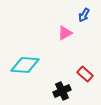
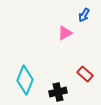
cyan diamond: moved 15 px down; rotated 72 degrees counterclockwise
black cross: moved 4 px left, 1 px down; rotated 12 degrees clockwise
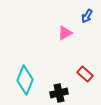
blue arrow: moved 3 px right, 1 px down
black cross: moved 1 px right, 1 px down
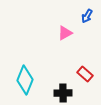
black cross: moved 4 px right; rotated 12 degrees clockwise
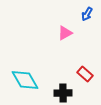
blue arrow: moved 2 px up
cyan diamond: rotated 52 degrees counterclockwise
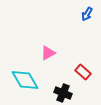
pink triangle: moved 17 px left, 20 px down
red rectangle: moved 2 px left, 2 px up
black cross: rotated 24 degrees clockwise
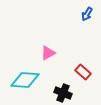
cyan diamond: rotated 56 degrees counterclockwise
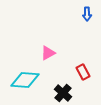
blue arrow: rotated 32 degrees counterclockwise
red rectangle: rotated 21 degrees clockwise
black cross: rotated 18 degrees clockwise
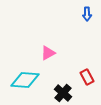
red rectangle: moved 4 px right, 5 px down
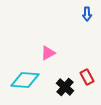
black cross: moved 2 px right, 6 px up
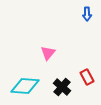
pink triangle: rotated 21 degrees counterclockwise
cyan diamond: moved 6 px down
black cross: moved 3 px left
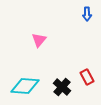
pink triangle: moved 9 px left, 13 px up
